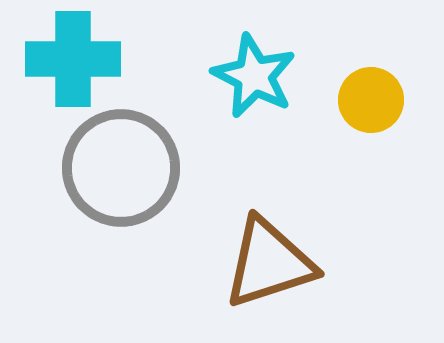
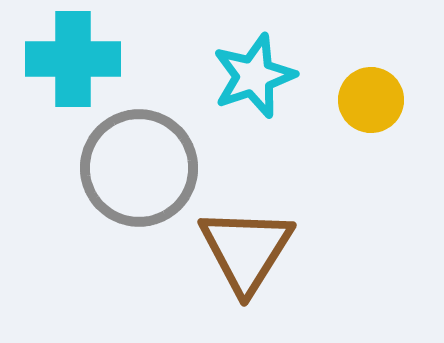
cyan star: rotated 26 degrees clockwise
gray circle: moved 18 px right
brown triangle: moved 23 px left, 13 px up; rotated 40 degrees counterclockwise
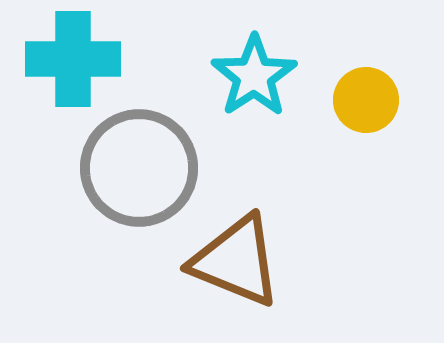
cyan star: rotated 14 degrees counterclockwise
yellow circle: moved 5 px left
brown triangle: moved 10 px left, 11 px down; rotated 40 degrees counterclockwise
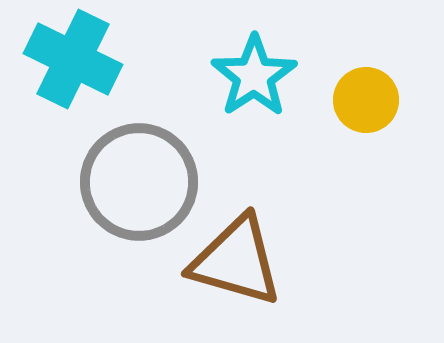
cyan cross: rotated 26 degrees clockwise
gray circle: moved 14 px down
brown triangle: rotated 6 degrees counterclockwise
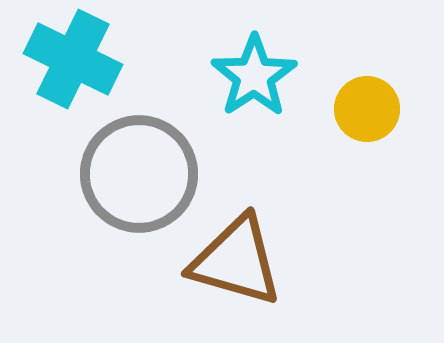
yellow circle: moved 1 px right, 9 px down
gray circle: moved 8 px up
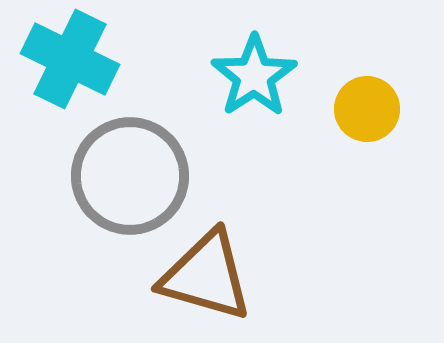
cyan cross: moved 3 px left
gray circle: moved 9 px left, 2 px down
brown triangle: moved 30 px left, 15 px down
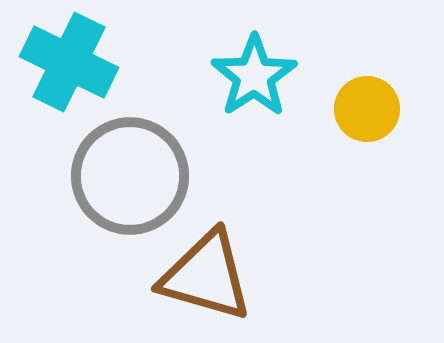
cyan cross: moved 1 px left, 3 px down
